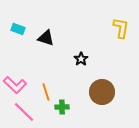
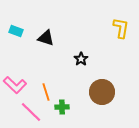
cyan rectangle: moved 2 px left, 2 px down
pink line: moved 7 px right
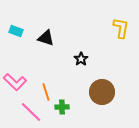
pink L-shape: moved 3 px up
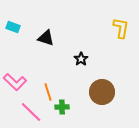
cyan rectangle: moved 3 px left, 4 px up
orange line: moved 2 px right
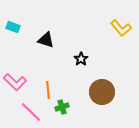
yellow L-shape: rotated 130 degrees clockwise
black triangle: moved 2 px down
orange line: moved 2 px up; rotated 12 degrees clockwise
green cross: rotated 16 degrees counterclockwise
